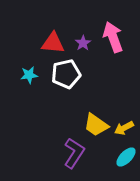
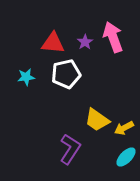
purple star: moved 2 px right, 1 px up
cyan star: moved 3 px left, 2 px down
yellow trapezoid: moved 1 px right, 5 px up
purple L-shape: moved 4 px left, 4 px up
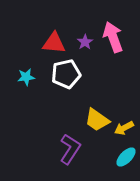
red triangle: moved 1 px right
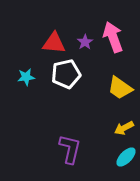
yellow trapezoid: moved 23 px right, 32 px up
purple L-shape: rotated 20 degrees counterclockwise
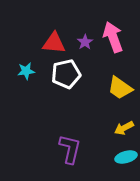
cyan star: moved 6 px up
cyan ellipse: rotated 30 degrees clockwise
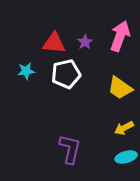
pink arrow: moved 7 px right, 1 px up; rotated 40 degrees clockwise
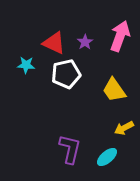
red triangle: rotated 20 degrees clockwise
cyan star: moved 6 px up; rotated 12 degrees clockwise
yellow trapezoid: moved 6 px left, 2 px down; rotated 20 degrees clockwise
cyan ellipse: moved 19 px left; rotated 25 degrees counterclockwise
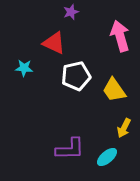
pink arrow: rotated 36 degrees counterclockwise
purple star: moved 14 px left, 30 px up; rotated 14 degrees clockwise
cyan star: moved 2 px left, 3 px down
white pentagon: moved 10 px right, 2 px down
yellow arrow: rotated 36 degrees counterclockwise
purple L-shape: rotated 76 degrees clockwise
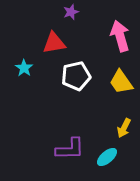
red triangle: rotated 35 degrees counterclockwise
cyan star: rotated 30 degrees clockwise
yellow trapezoid: moved 7 px right, 8 px up
